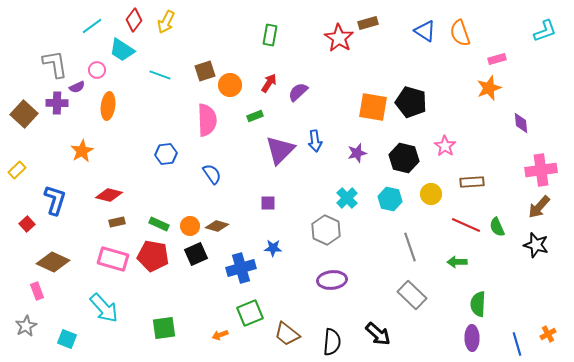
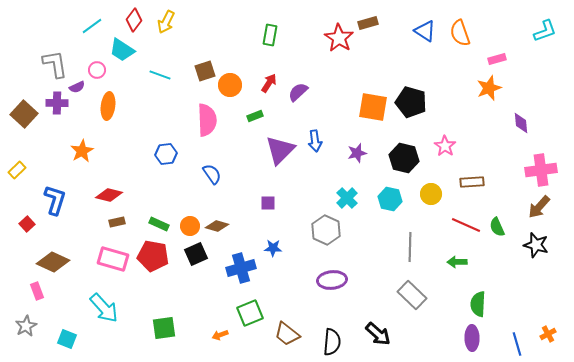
gray line at (410, 247): rotated 20 degrees clockwise
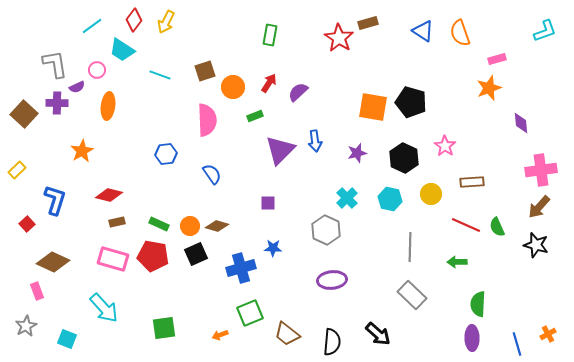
blue triangle at (425, 31): moved 2 px left
orange circle at (230, 85): moved 3 px right, 2 px down
black hexagon at (404, 158): rotated 12 degrees clockwise
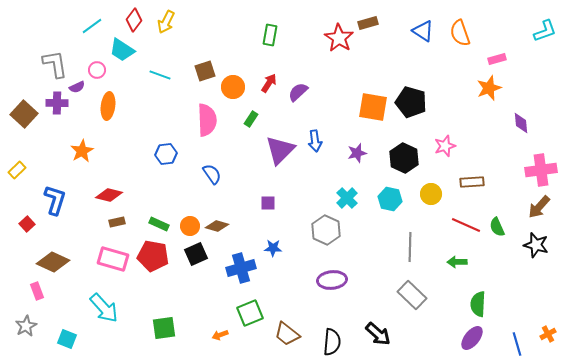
green rectangle at (255, 116): moved 4 px left, 3 px down; rotated 35 degrees counterclockwise
pink star at (445, 146): rotated 20 degrees clockwise
purple ellipse at (472, 338): rotated 40 degrees clockwise
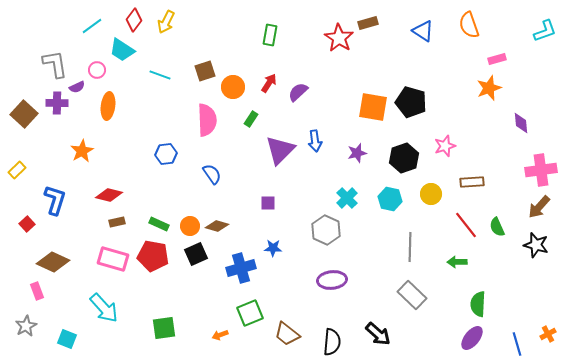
orange semicircle at (460, 33): moved 9 px right, 8 px up
black hexagon at (404, 158): rotated 16 degrees clockwise
red line at (466, 225): rotated 28 degrees clockwise
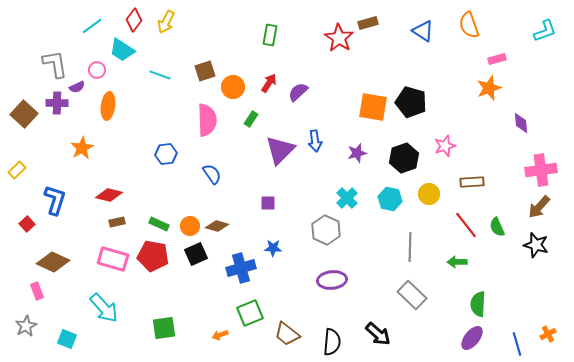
orange star at (82, 151): moved 3 px up
yellow circle at (431, 194): moved 2 px left
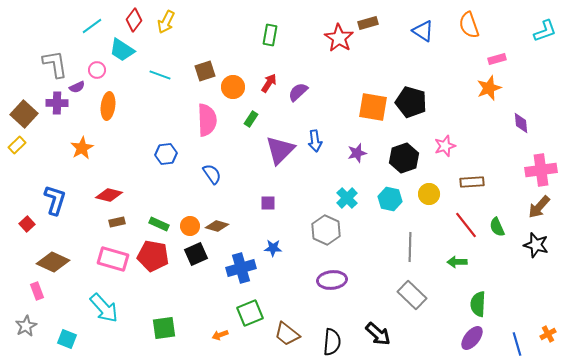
yellow rectangle at (17, 170): moved 25 px up
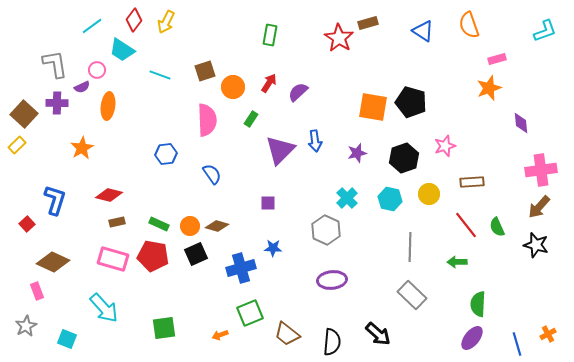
purple semicircle at (77, 87): moved 5 px right
